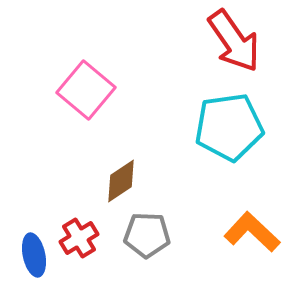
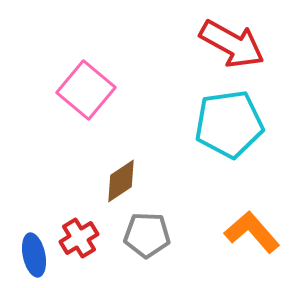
red arrow: moved 2 px left, 3 px down; rotated 26 degrees counterclockwise
cyan pentagon: moved 3 px up
orange L-shape: rotated 6 degrees clockwise
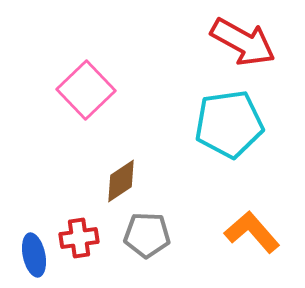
red arrow: moved 11 px right, 2 px up
pink square: rotated 6 degrees clockwise
red cross: rotated 24 degrees clockwise
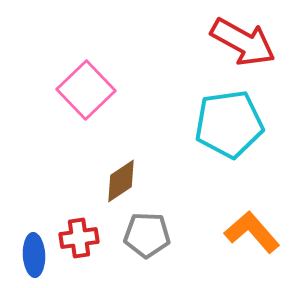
blue ellipse: rotated 9 degrees clockwise
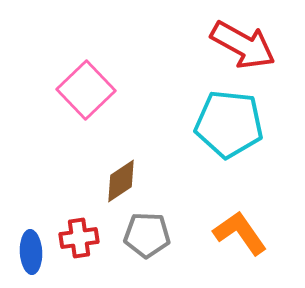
red arrow: moved 3 px down
cyan pentagon: rotated 14 degrees clockwise
orange L-shape: moved 12 px left, 1 px down; rotated 6 degrees clockwise
blue ellipse: moved 3 px left, 3 px up
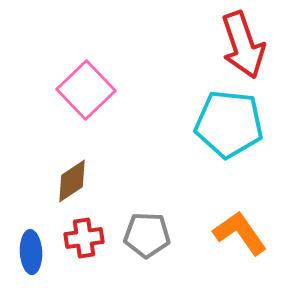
red arrow: rotated 42 degrees clockwise
brown diamond: moved 49 px left
red cross: moved 5 px right
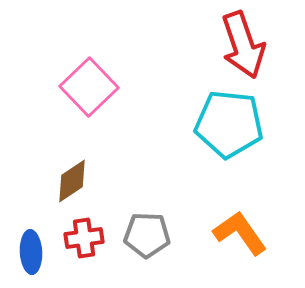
pink square: moved 3 px right, 3 px up
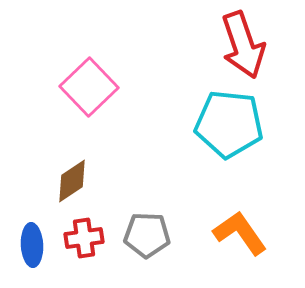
blue ellipse: moved 1 px right, 7 px up
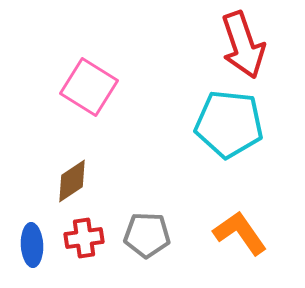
pink square: rotated 14 degrees counterclockwise
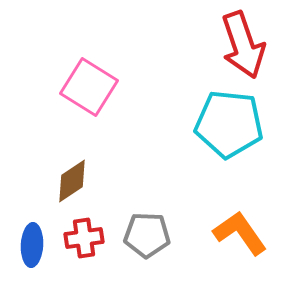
blue ellipse: rotated 6 degrees clockwise
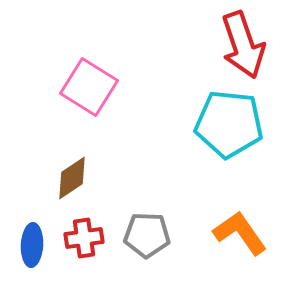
brown diamond: moved 3 px up
